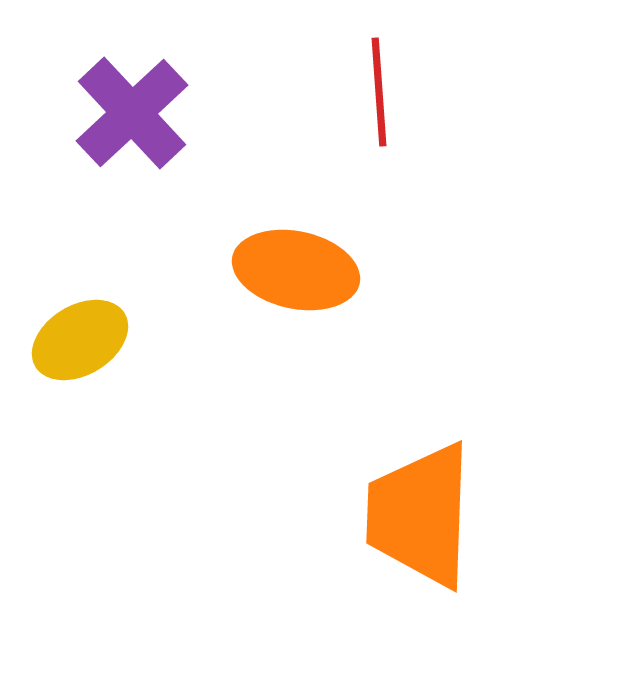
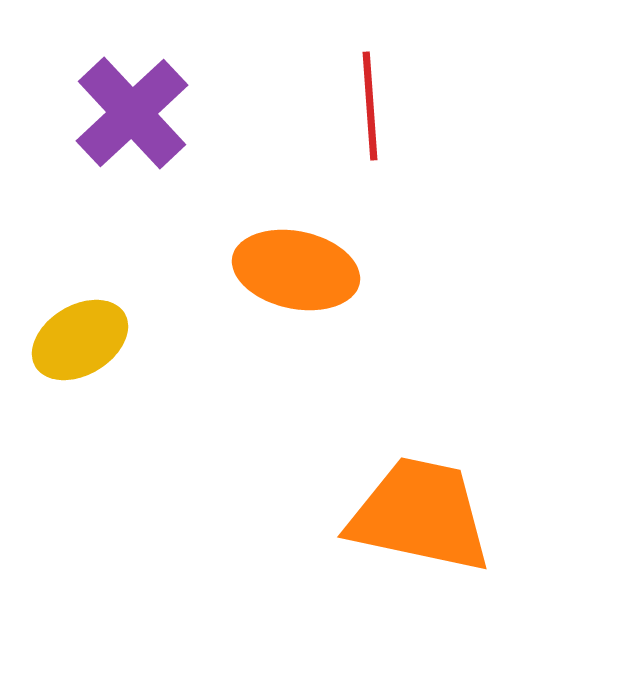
red line: moved 9 px left, 14 px down
orange trapezoid: rotated 100 degrees clockwise
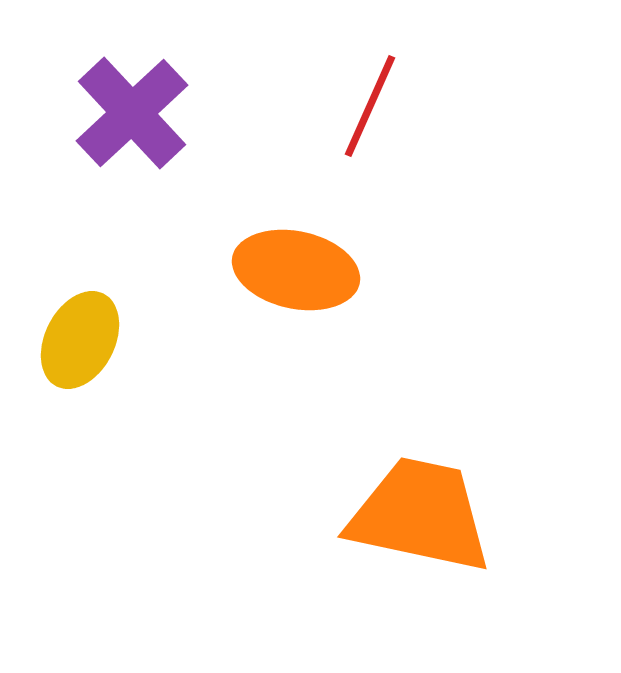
red line: rotated 28 degrees clockwise
yellow ellipse: rotated 32 degrees counterclockwise
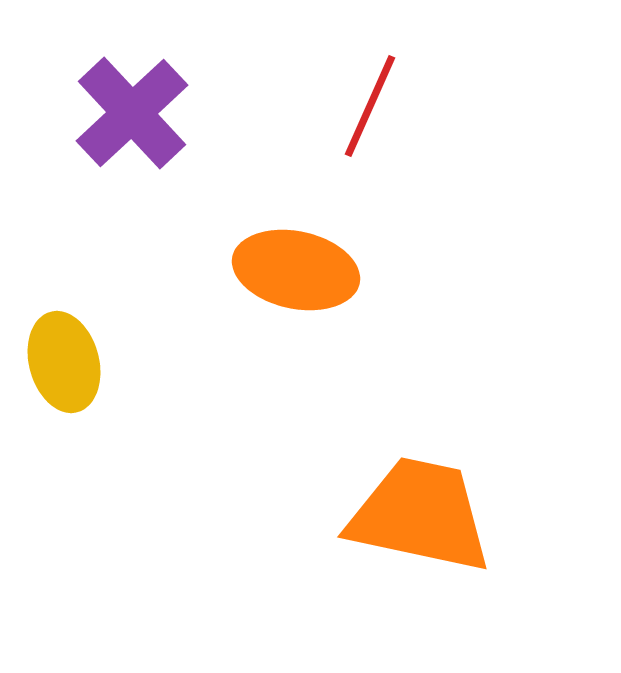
yellow ellipse: moved 16 px left, 22 px down; rotated 42 degrees counterclockwise
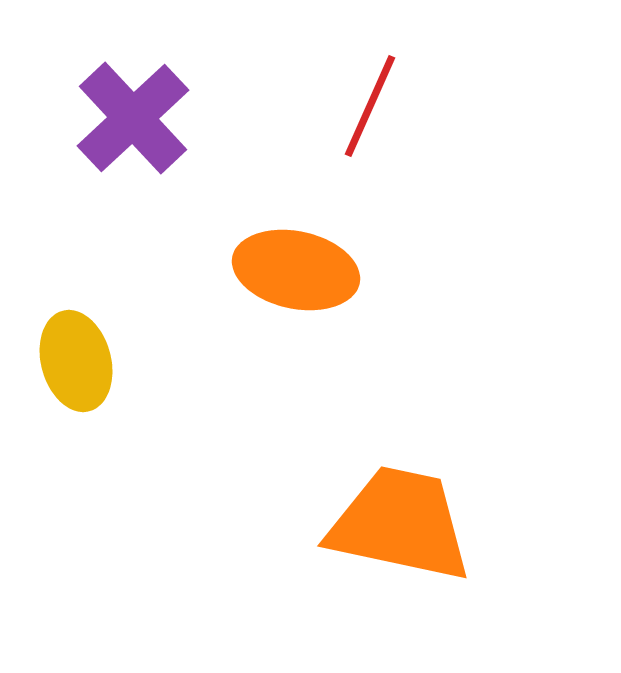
purple cross: moved 1 px right, 5 px down
yellow ellipse: moved 12 px right, 1 px up
orange trapezoid: moved 20 px left, 9 px down
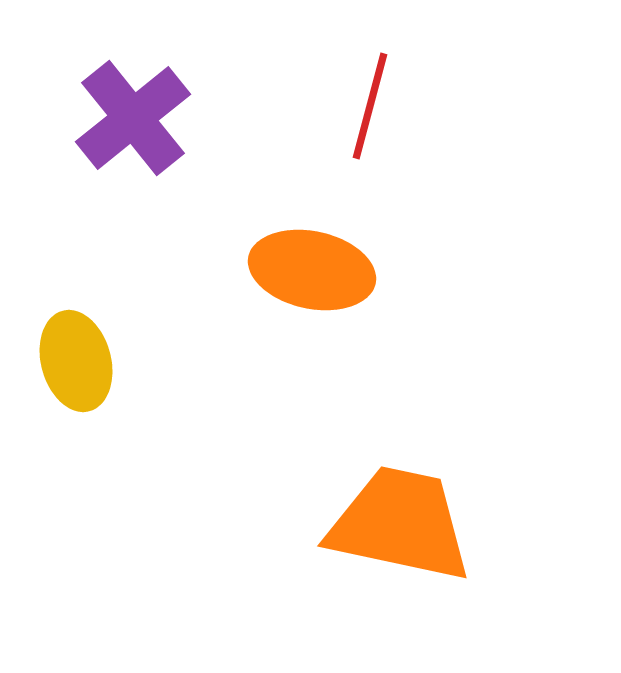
red line: rotated 9 degrees counterclockwise
purple cross: rotated 4 degrees clockwise
orange ellipse: moved 16 px right
